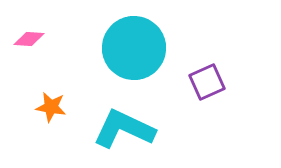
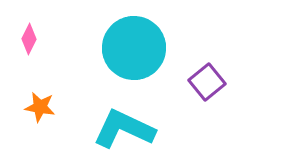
pink diamond: rotated 68 degrees counterclockwise
purple square: rotated 15 degrees counterclockwise
orange star: moved 11 px left
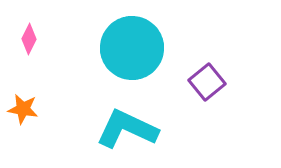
cyan circle: moved 2 px left
orange star: moved 17 px left, 2 px down
cyan L-shape: moved 3 px right
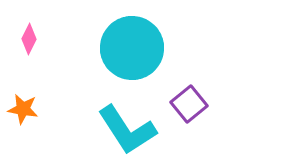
purple square: moved 18 px left, 22 px down
cyan L-shape: moved 1 px down; rotated 148 degrees counterclockwise
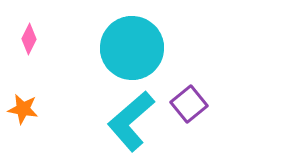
cyan L-shape: moved 4 px right, 9 px up; rotated 82 degrees clockwise
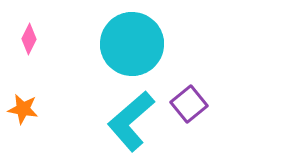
cyan circle: moved 4 px up
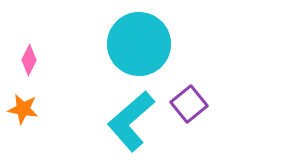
pink diamond: moved 21 px down
cyan circle: moved 7 px right
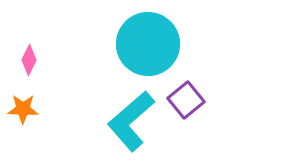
cyan circle: moved 9 px right
purple square: moved 3 px left, 4 px up
orange star: rotated 8 degrees counterclockwise
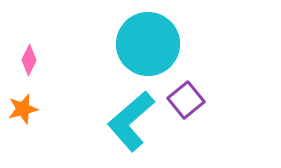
orange star: rotated 16 degrees counterclockwise
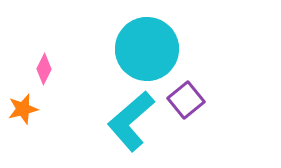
cyan circle: moved 1 px left, 5 px down
pink diamond: moved 15 px right, 9 px down
